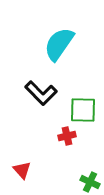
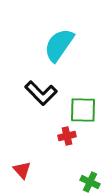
cyan semicircle: moved 1 px down
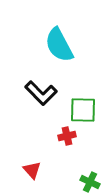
cyan semicircle: rotated 63 degrees counterclockwise
red triangle: moved 10 px right
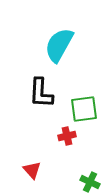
cyan semicircle: rotated 57 degrees clockwise
black L-shape: rotated 48 degrees clockwise
green square: moved 1 px right, 1 px up; rotated 8 degrees counterclockwise
